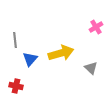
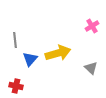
pink cross: moved 4 px left, 1 px up
yellow arrow: moved 3 px left
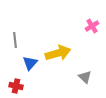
blue triangle: moved 4 px down
gray triangle: moved 6 px left, 9 px down
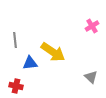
yellow arrow: moved 5 px left, 1 px up; rotated 50 degrees clockwise
blue triangle: rotated 42 degrees clockwise
gray triangle: moved 6 px right
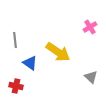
pink cross: moved 2 px left, 1 px down
yellow arrow: moved 5 px right
blue triangle: rotated 42 degrees clockwise
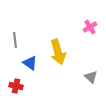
yellow arrow: rotated 40 degrees clockwise
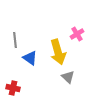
pink cross: moved 13 px left, 7 px down
blue triangle: moved 5 px up
gray triangle: moved 23 px left
red cross: moved 3 px left, 2 px down
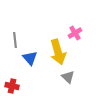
pink cross: moved 2 px left, 1 px up
blue triangle: rotated 14 degrees clockwise
red cross: moved 1 px left, 2 px up
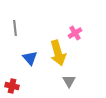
gray line: moved 12 px up
yellow arrow: moved 1 px down
gray triangle: moved 1 px right, 4 px down; rotated 16 degrees clockwise
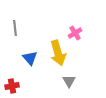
red cross: rotated 24 degrees counterclockwise
